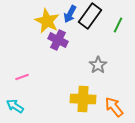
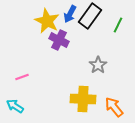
purple cross: moved 1 px right
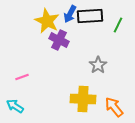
black rectangle: rotated 50 degrees clockwise
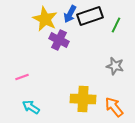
black rectangle: rotated 15 degrees counterclockwise
yellow star: moved 2 px left, 2 px up
green line: moved 2 px left
gray star: moved 17 px right, 1 px down; rotated 24 degrees counterclockwise
cyan arrow: moved 16 px right, 1 px down
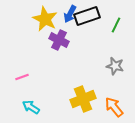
black rectangle: moved 3 px left
yellow cross: rotated 25 degrees counterclockwise
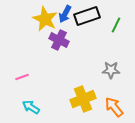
blue arrow: moved 5 px left
gray star: moved 4 px left, 4 px down; rotated 12 degrees counterclockwise
